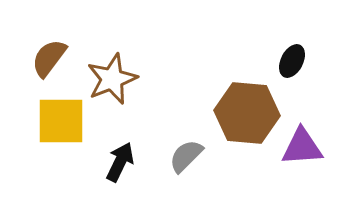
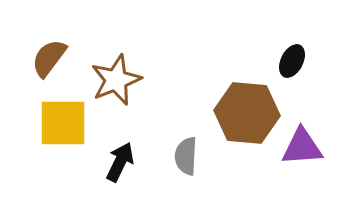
brown star: moved 4 px right, 1 px down
yellow square: moved 2 px right, 2 px down
gray semicircle: rotated 42 degrees counterclockwise
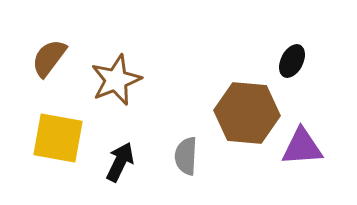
yellow square: moved 5 px left, 15 px down; rotated 10 degrees clockwise
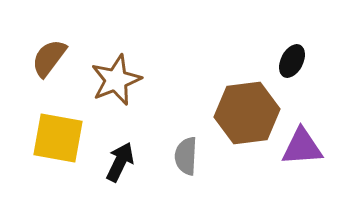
brown hexagon: rotated 12 degrees counterclockwise
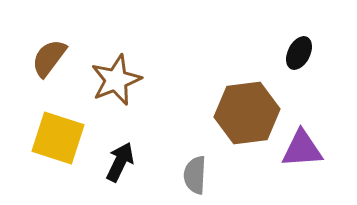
black ellipse: moved 7 px right, 8 px up
yellow square: rotated 8 degrees clockwise
purple triangle: moved 2 px down
gray semicircle: moved 9 px right, 19 px down
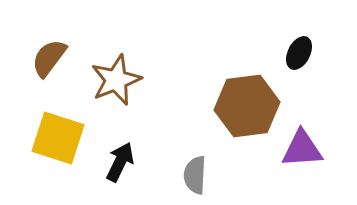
brown hexagon: moved 7 px up
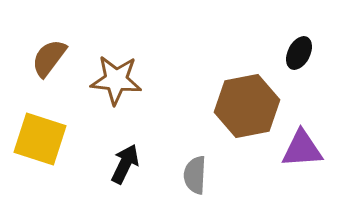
brown star: rotated 27 degrees clockwise
brown hexagon: rotated 4 degrees counterclockwise
yellow square: moved 18 px left, 1 px down
black arrow: moved 5 px right, 2 px down
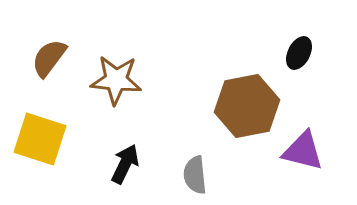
purple triangle: moved 1 px right, 2 px down; rotated 18 degrees clockwise
gray semicircle: rotated 9 degrees counterclockwise
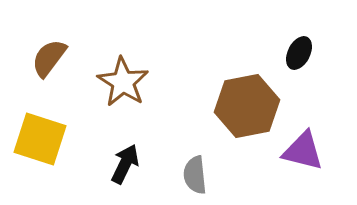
brown star: moved 7 px right, 2 px down; rotated 27 degrees clockwise
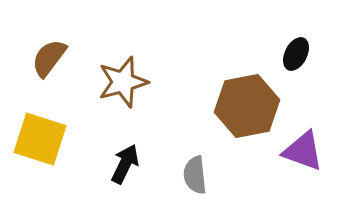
black ellipse: moved 3 px left, 1 px down
brown star: rotated 24 degrees clockwise
purple triangle: rotated 6 degrees clockwise
